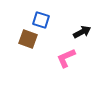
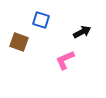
brown square: moved 9 px left, 3 px down
pink L-shape: moved 1 px left, 2 px down
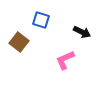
black arrow: rotated 54 degrees clockwise
brown square: rotated 18 degrees clockwise
